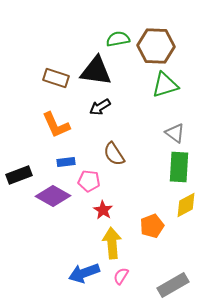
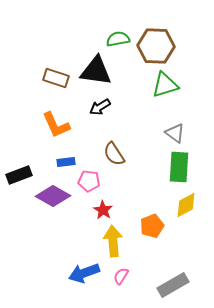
yellow arrow: moved 1 px right, 2 px up
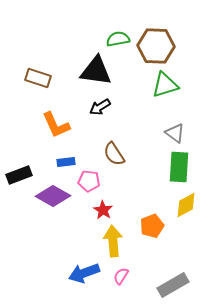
brown rectangle: moved 18 px left
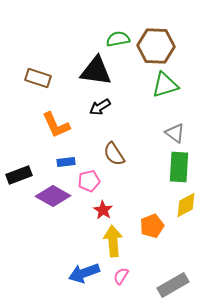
pink pentagon: rotated 20 degrees counterclockwise
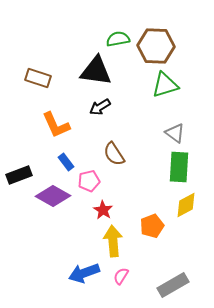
blue rectangle: rotated 60 degrees clockwise
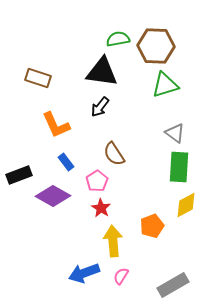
black triangle: moved 6 px right, 1 px down
black arrow: rotated 20 degrees counterclockwise
pink pentagon: moved 8 px right; rotated 20 degrees counterclockwise
red star: moved 2 px left, 2 px up
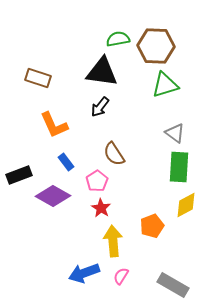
orange L-shape: moved 2 px left
gray rectangle: rotated 60 degrees clockwise
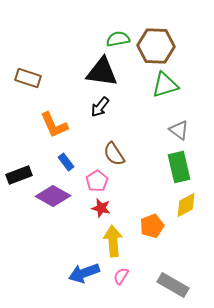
brown rectangle: moved 10 px left
gray triangle: moved 4 px right, 3 px up
green rectangle: rotated 16 degrees counterclockwise
red star: rotated 18 degrees counterclockwise
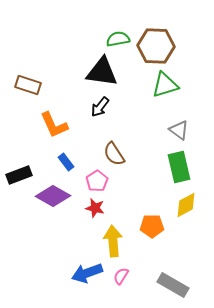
brown rectangle: moved 7 px down
red star: moved 6 px left
orange pentagon: rotated 20 degrees clockwise
blue arrow: moved 3 px right
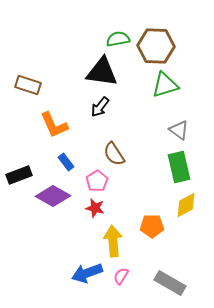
gray rectangle: moved 3 px left, 2 px up
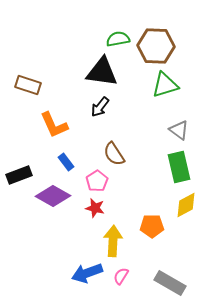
yellow arrow: rotated 8 degrees clockwise
